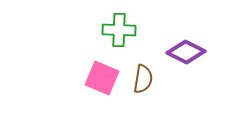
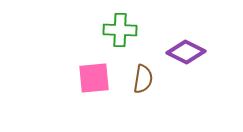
green cross: moved 1 px right
pink square: moved 8 px left; rotated 28 degrees counterclockwise
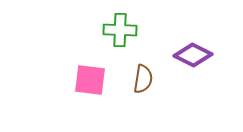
purple diamond: moved 7 px right, 3 px down
pink square: moved 4 px left, 2 px down; rotated 12 degrees clockwise
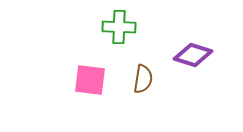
green cross: moved 1 px left, 3 px up
purple diamond: rotated 9 degrees counterclockwise
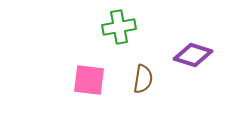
green cross: rotated 12 degrees counterclockwise
pink square: moved 1 px left
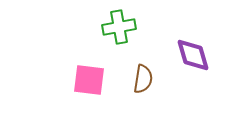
purple diamond: rotated 57 degrees clockwise
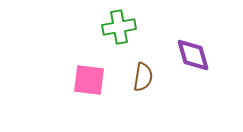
brown semicircle: moved 2 px up
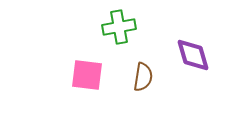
pink square: moved 2 px left, 5 px up
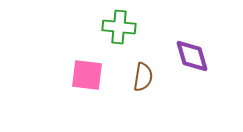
green cross: rotated 16 degrees clockwise
purple diamond: moved 1 px left, 1 px down
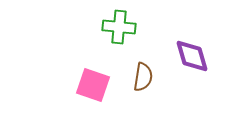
pink square: moved 6 px right, 10 px down; rotated 12 degrees clockwise
